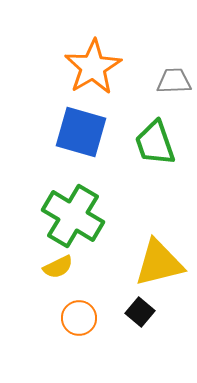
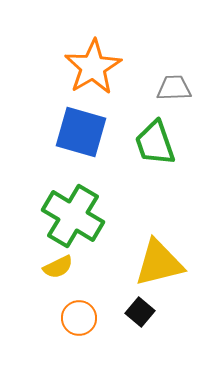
gray trapezoid: moved 7 px down
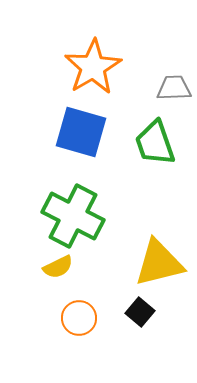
green cross: rotated 4 degrees counterclockwise
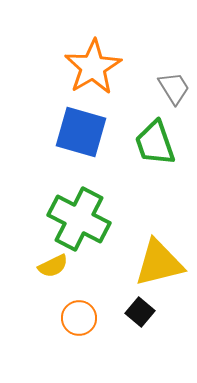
gray trapezoid: rotated 60 degrees clockwise
green cross: moved 6 px right, 3 px down
yellow semicircle: moved 5 px left, 1 px up
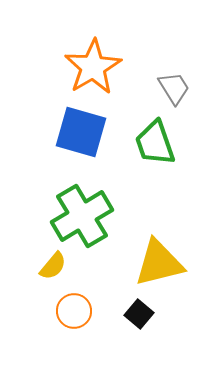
green cross: moved 3 px right, 3 px up; rotated 32 degrees clockwise
yellow semicircle: rotated 24 degrees counterclockwise
black square: moved 1 px left, 2 px down
orange circle: moved 5 px left, 7 px up
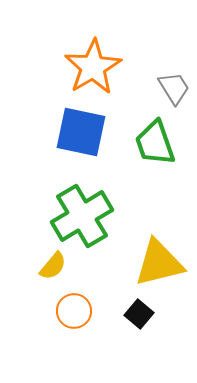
blue square: rotated 4 degrees counterclockwise
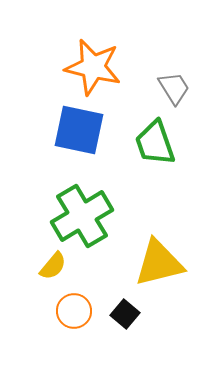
orange star: rotated 28 degrees counterclockwise
blue square: moved 2 px left, 2 px up
black square: moved 14 px left
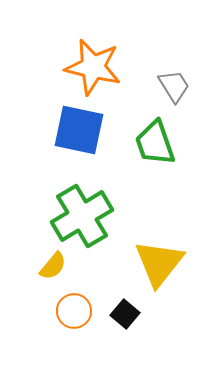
gray trapezoid: moved 2 px up
yellow triangle: rotated 38 degrees counterclockwise
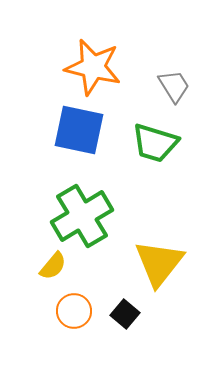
green trapezoid: rotated 54 degrees counterclockwise
